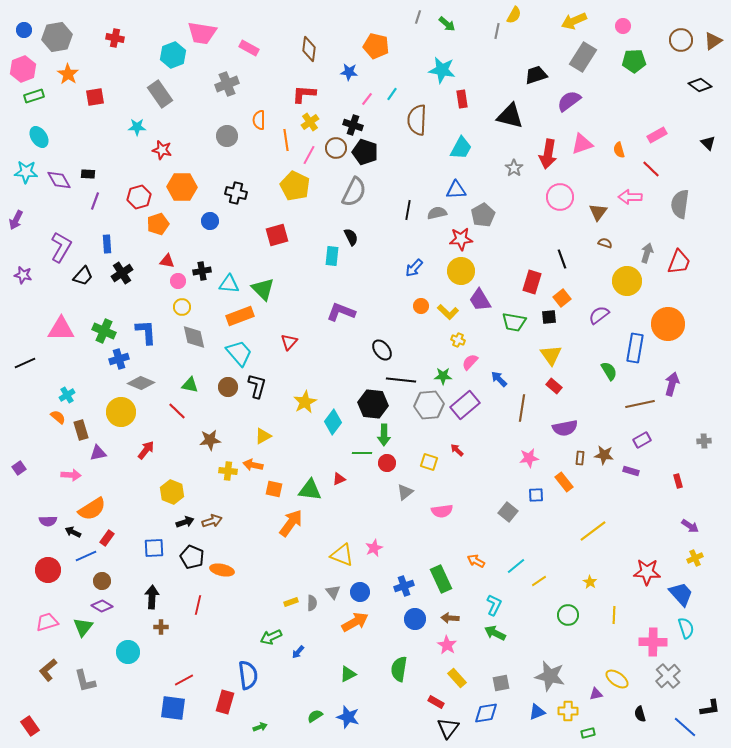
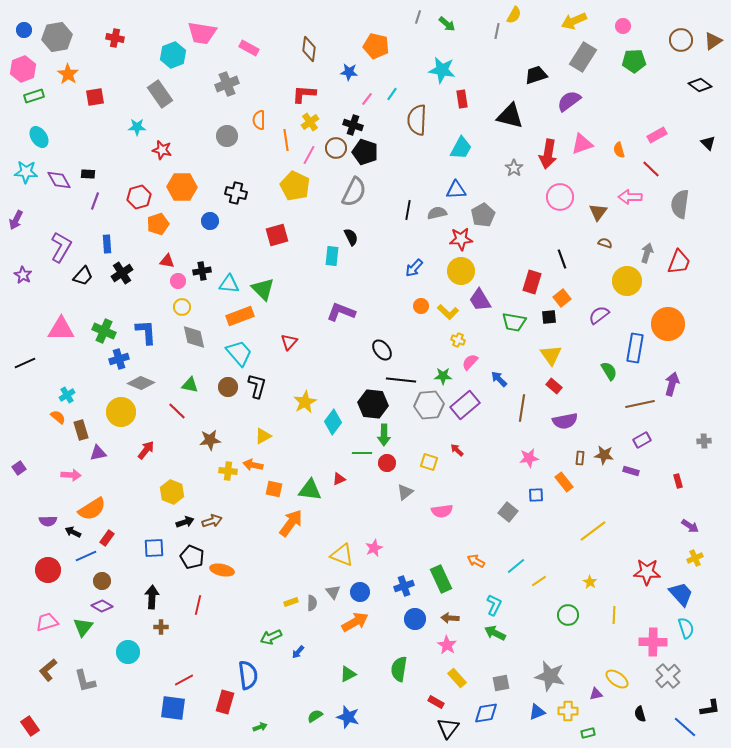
purple star at (23, 275): rotated 18 degrees clockwise
purple semicircle at (565, 428): moved 7 px up
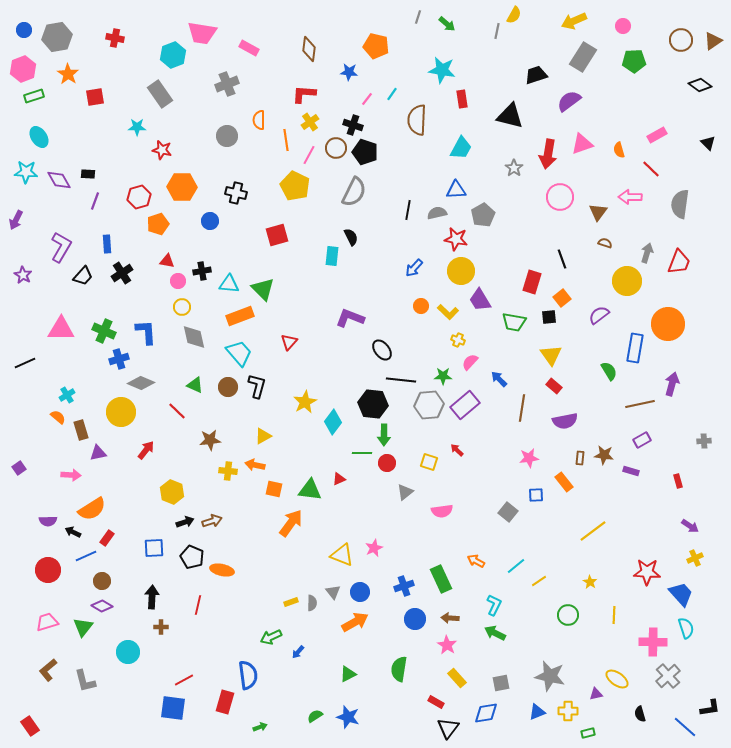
red star at (461, 239): moved 5 px left; rotated 15 degrees clockwise
purple L-shape at (341, 312): moved 9 px right, 6 px down
green triangle at (190, 385): moved 5 px right; rotated 12 degrees clockwise
orange arrow at (253, 465): moved 2 px right
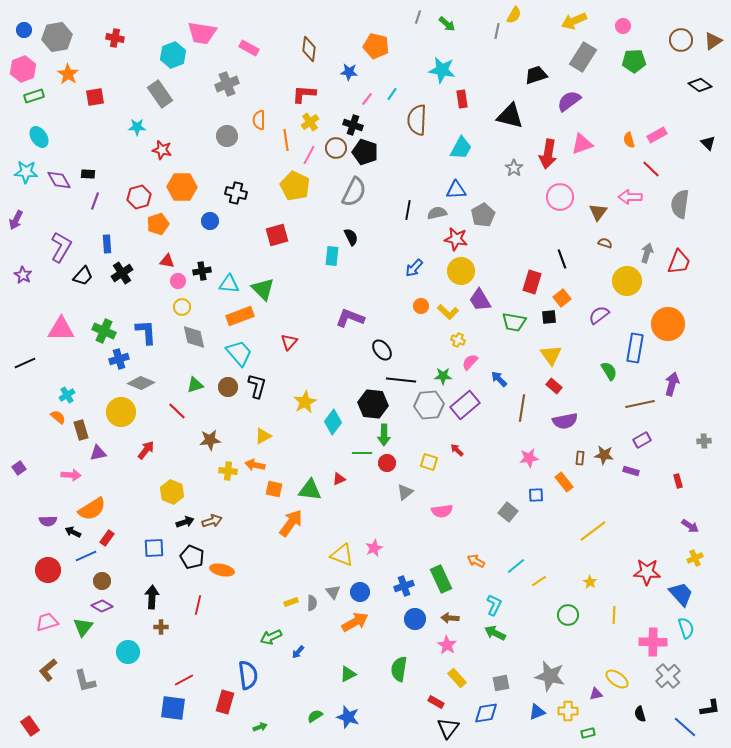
orange semicircle at (619, 150): moved 10 px right, 10 px up
green triangle at (195, 385): rotated 42 degrees counterclockwise
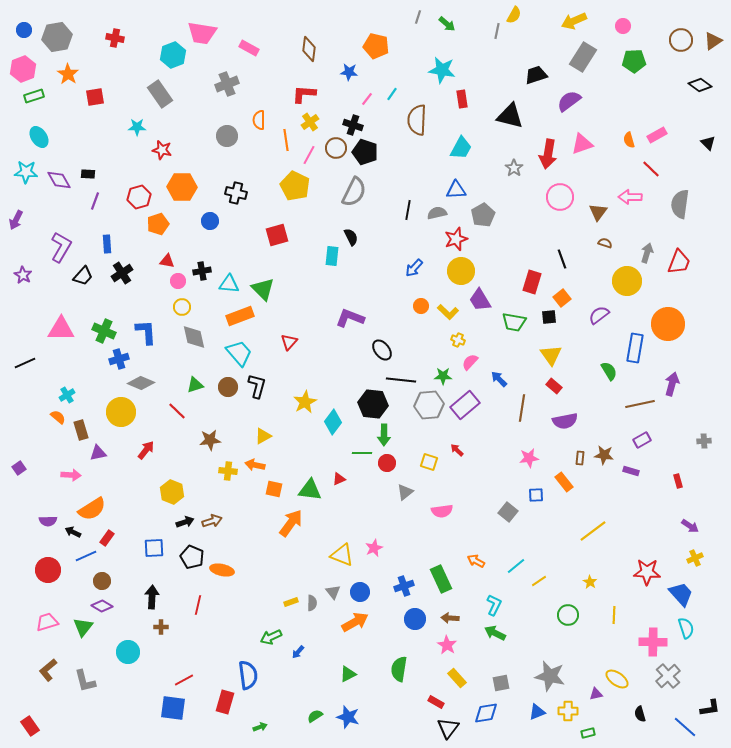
red star at (456, 239): rotated 30 degrees counterclockwise
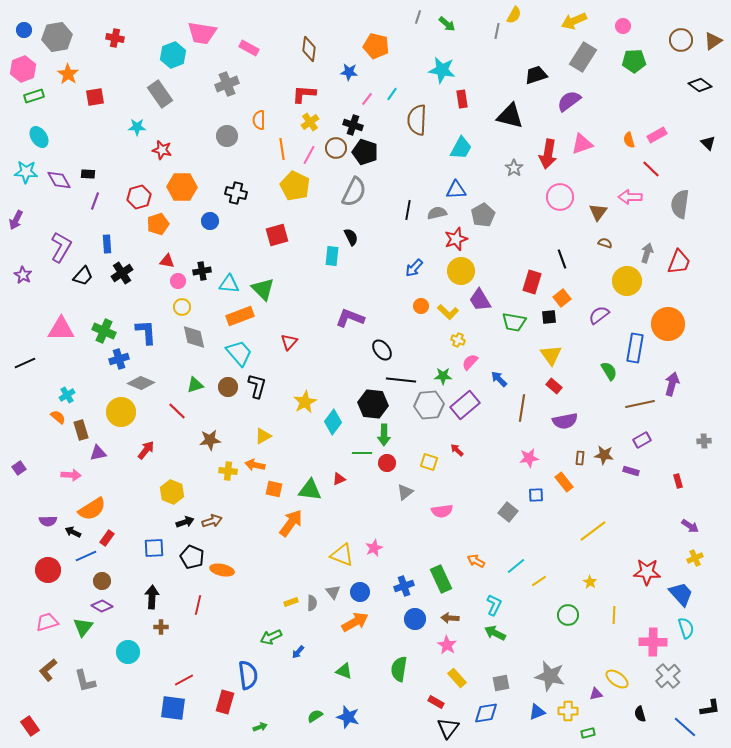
orange line at (286, 140): moved 4 px left, 9 px down
green triangle at (348, 674): moved 4 px left, 3 px up; rotated 48 degrees clockwise
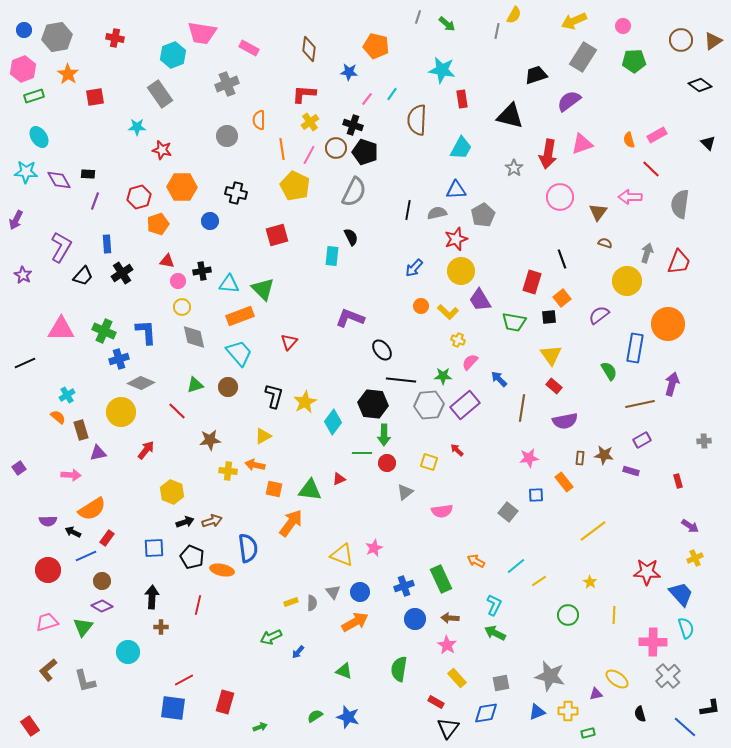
black L-shape at (257, 386): moved 17 px right, 10 px down
blue semicircle at (248, 675): moved 127 px up
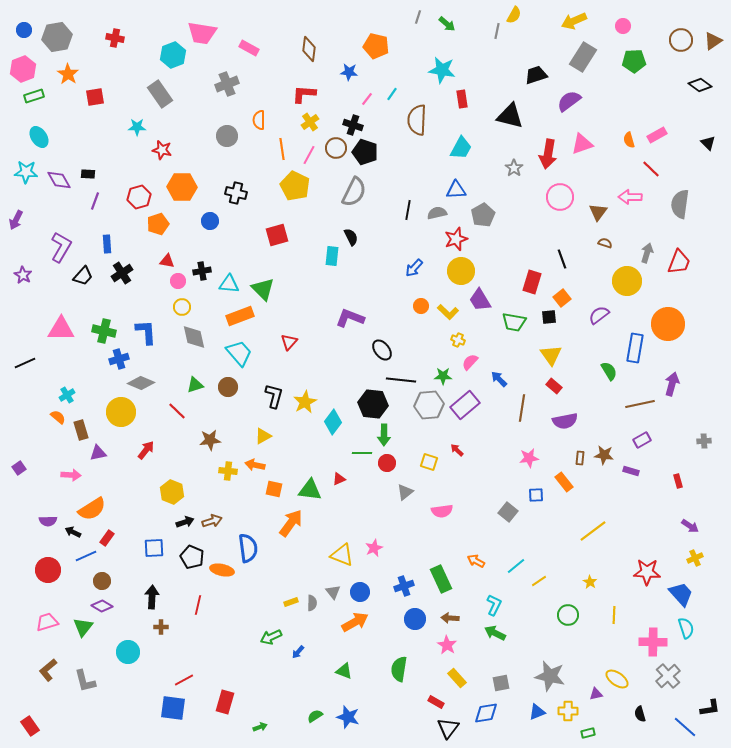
green cross at (104, 331): rotated 10 degrees counterclockwise
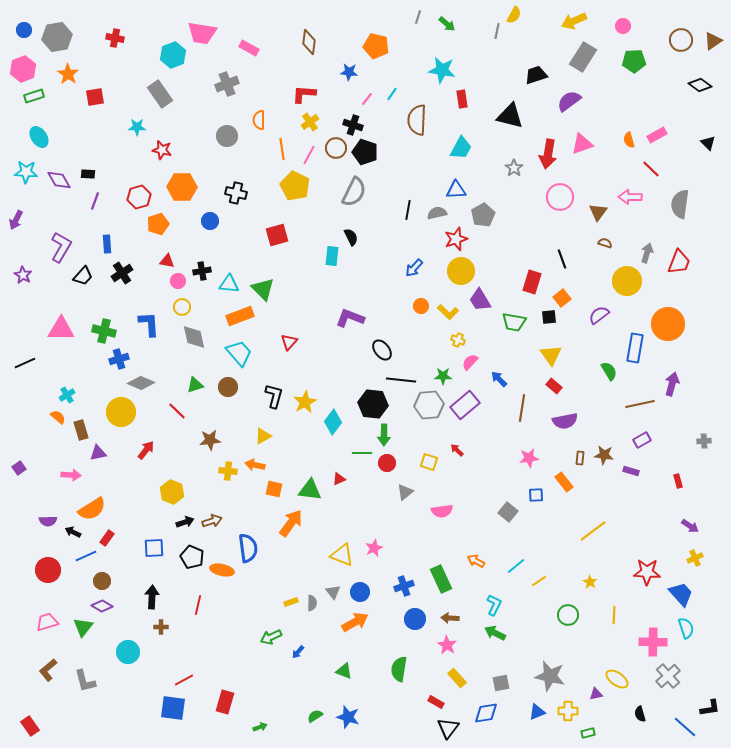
brown diamond at (309, 49): moved 7 px up
blue L-shape at (146, 332): moved 3 px right, 8 px up
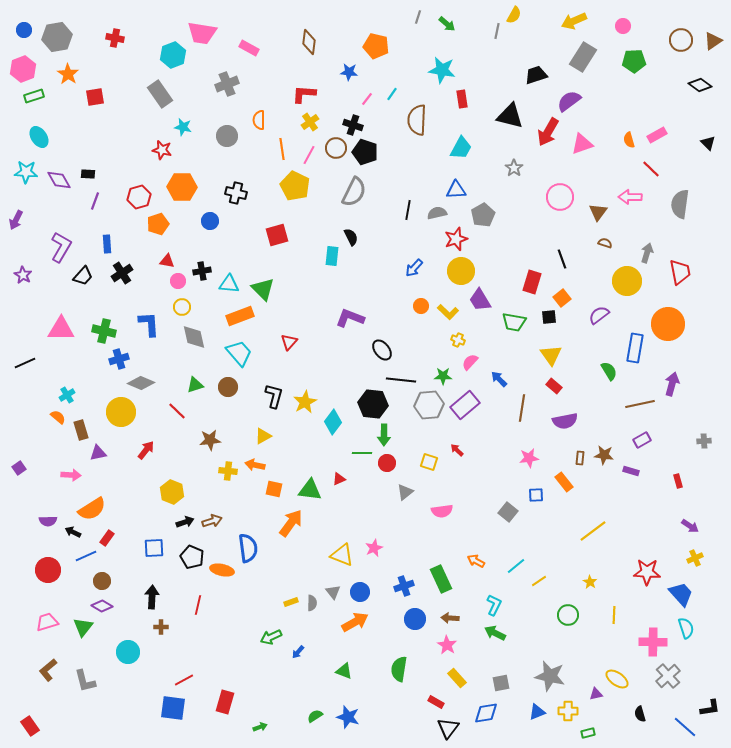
cyan star at (137, 127): moved 46 px right; rotated 12 degrees clockwise
red arrow at (548, 154): moved 22 px up; rotated 20 degrees clockwise
red trapezoid at (679, 262): moved 1 px right, 10 px down; rotated 32 degrees counterclockwise
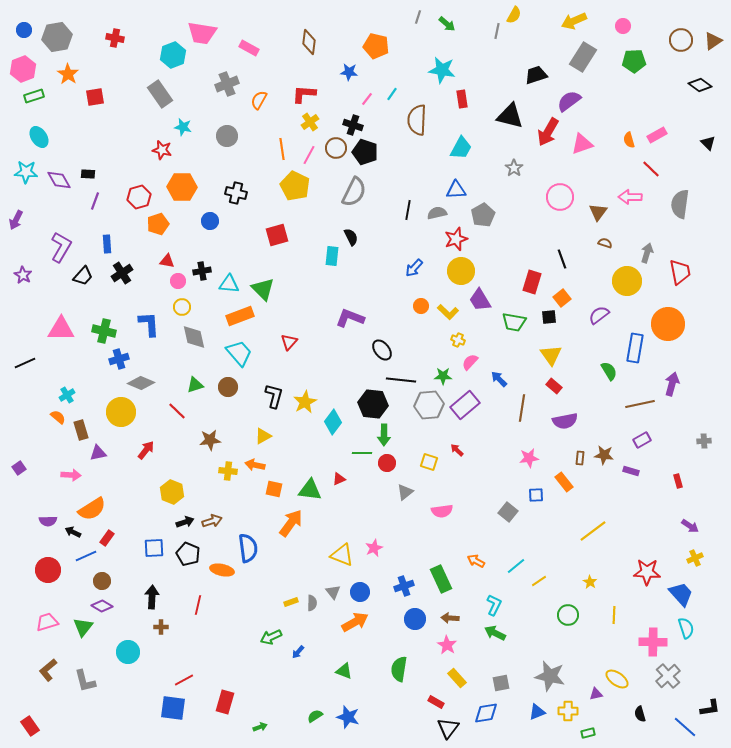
orange semicircle at (259, 120): moved 20 px up; rotated 30 degrees clockwise
black pentagon at (192, 557): moved 4 px left, 3 px up
